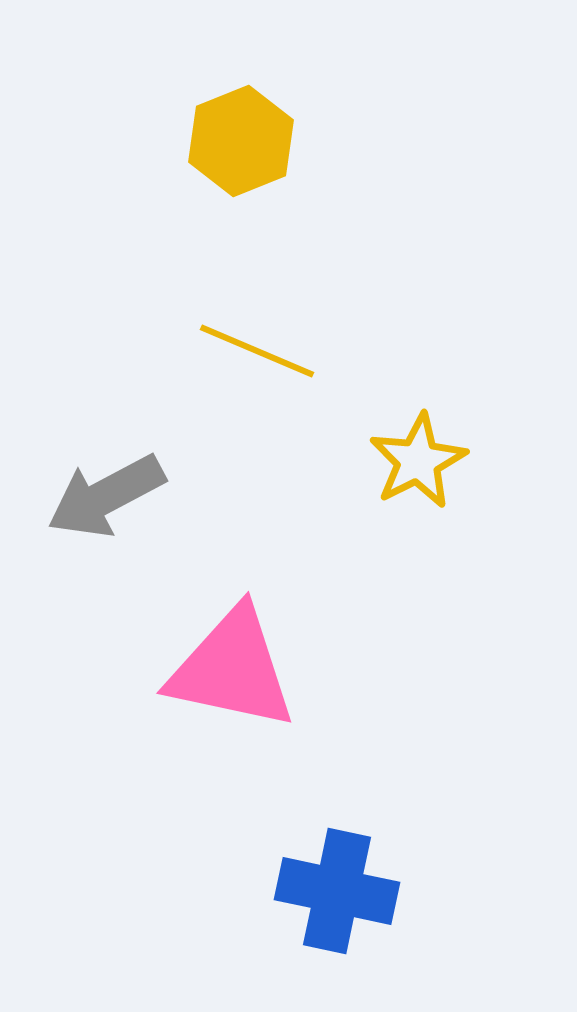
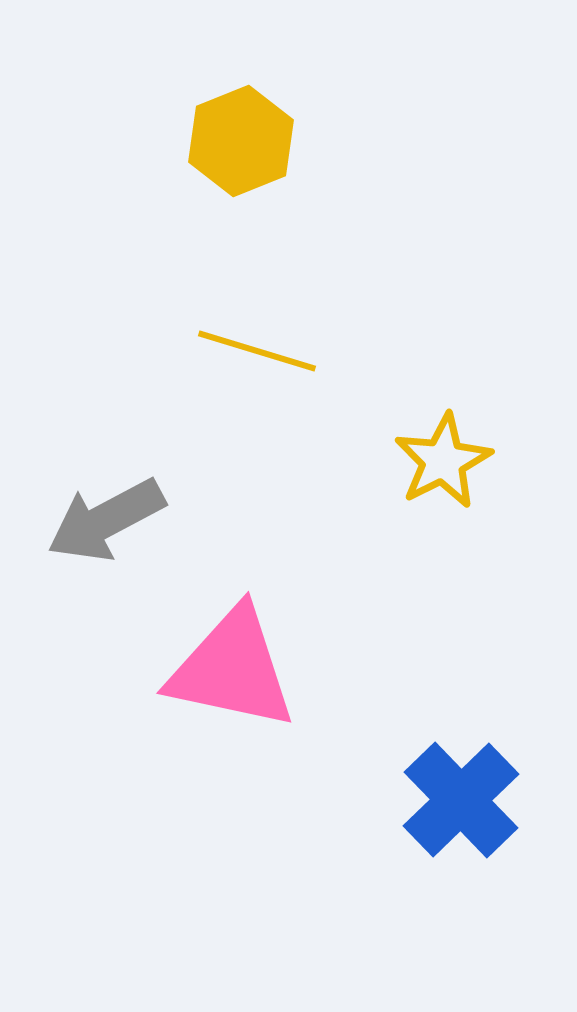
yellow line: rotated 6 degrees counterclockwise
yellow star: moved 25 px right
gray arrow: moved 24 px down
blue cross: moved 124 px right, 91 px up; rotated 34 degrees clockwise
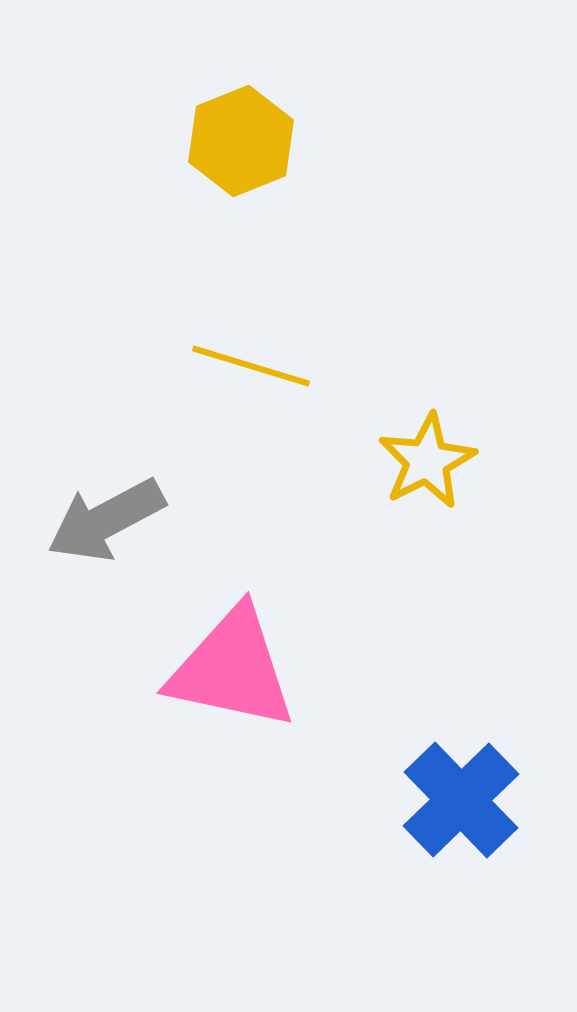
yellow line: moved 6 px left, 15 px down
yellow star: moved 16 px left
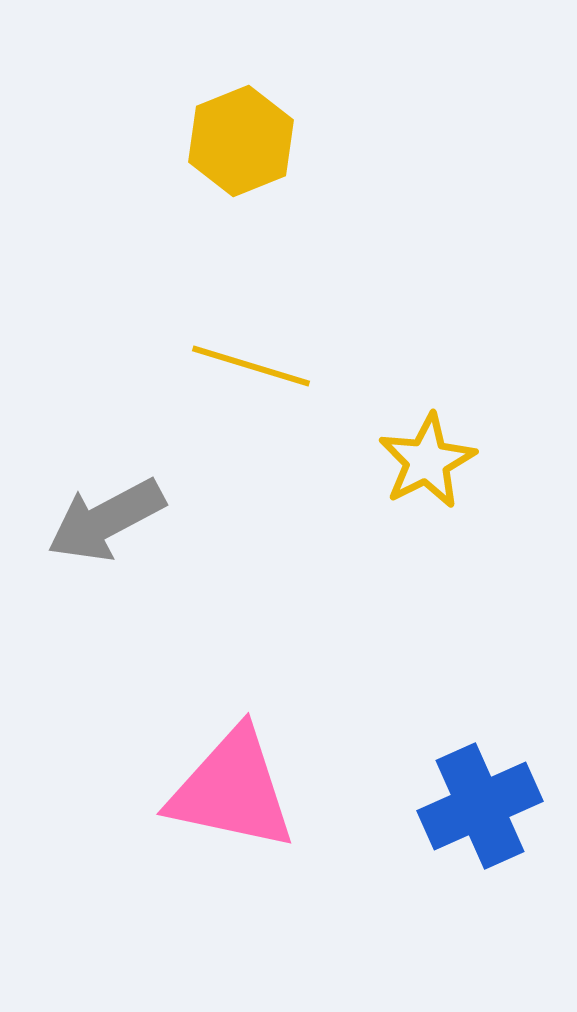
pink triangle: moved 121 px down
blue cross: moved 19 px right, 6 px down; rotated 20 degrees clockwise
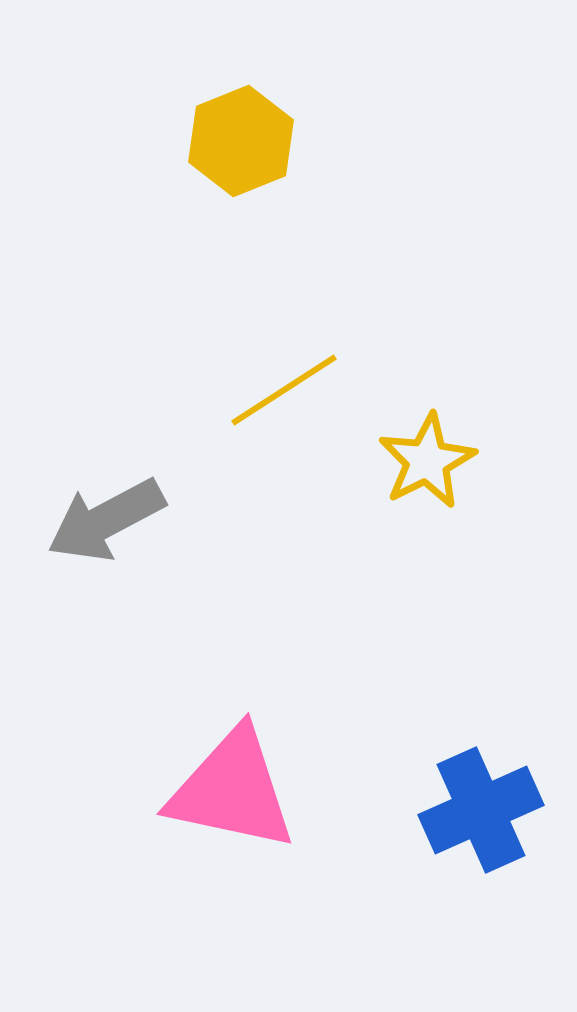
yellow line: moved 33 px right, 24 px down; rotated 50 degrees counterclockwise
blue cross: moved 1 px right, 4 px down
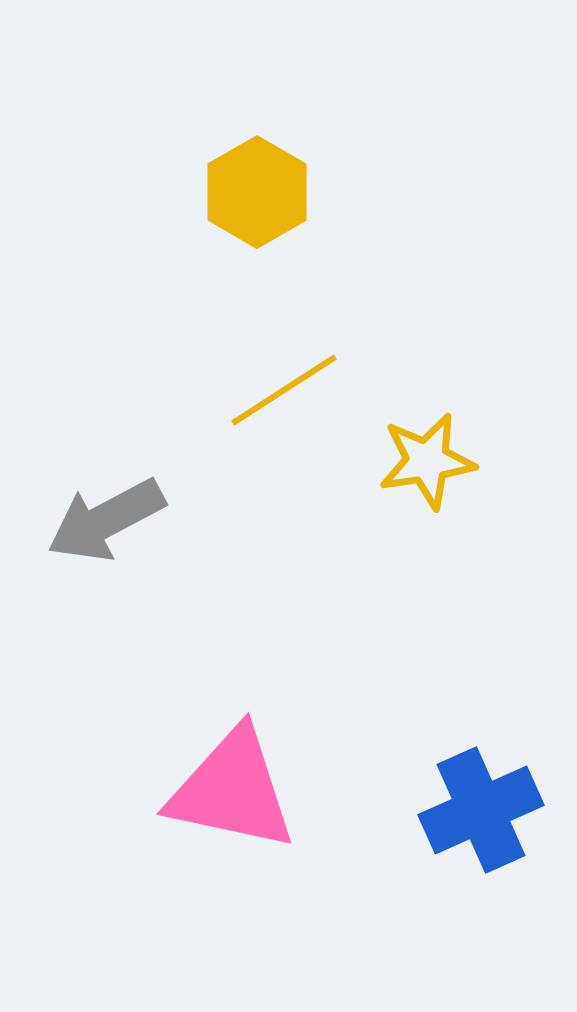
yellow hexagon: moved 16 px right, 51 px down; rotated 8 degrees counterclockwise
yellow star: rotated 18 degrees clockwise
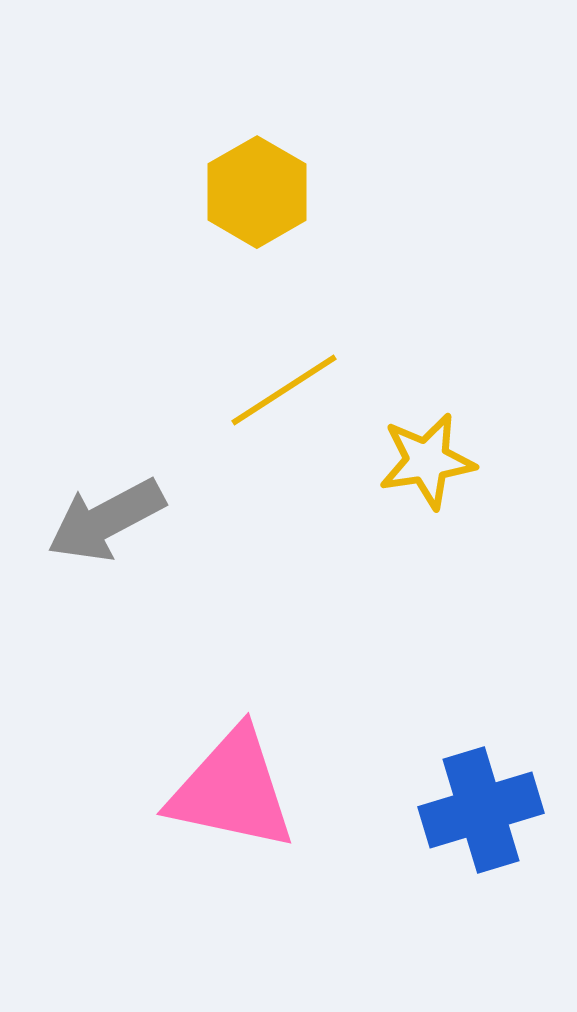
blue cross: rotated 7 degrees clockwise
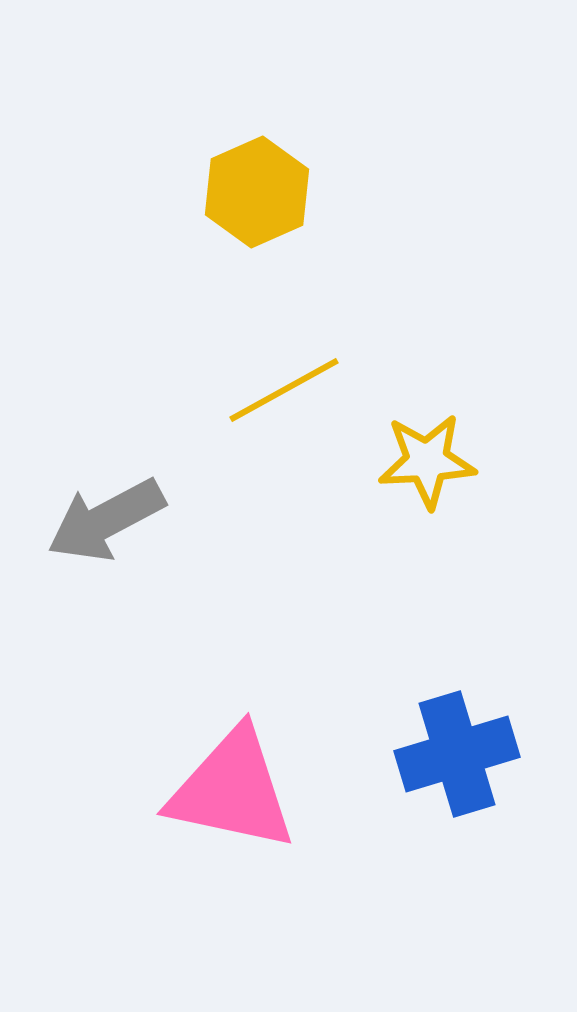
yellow hexagon: rotated 6 degrees clockwise
yellow line: rotated 4 degrees clockwise
yellow star: rotated 6 degrees clockwise
blue cross: moved 24 px left, 56 px up
